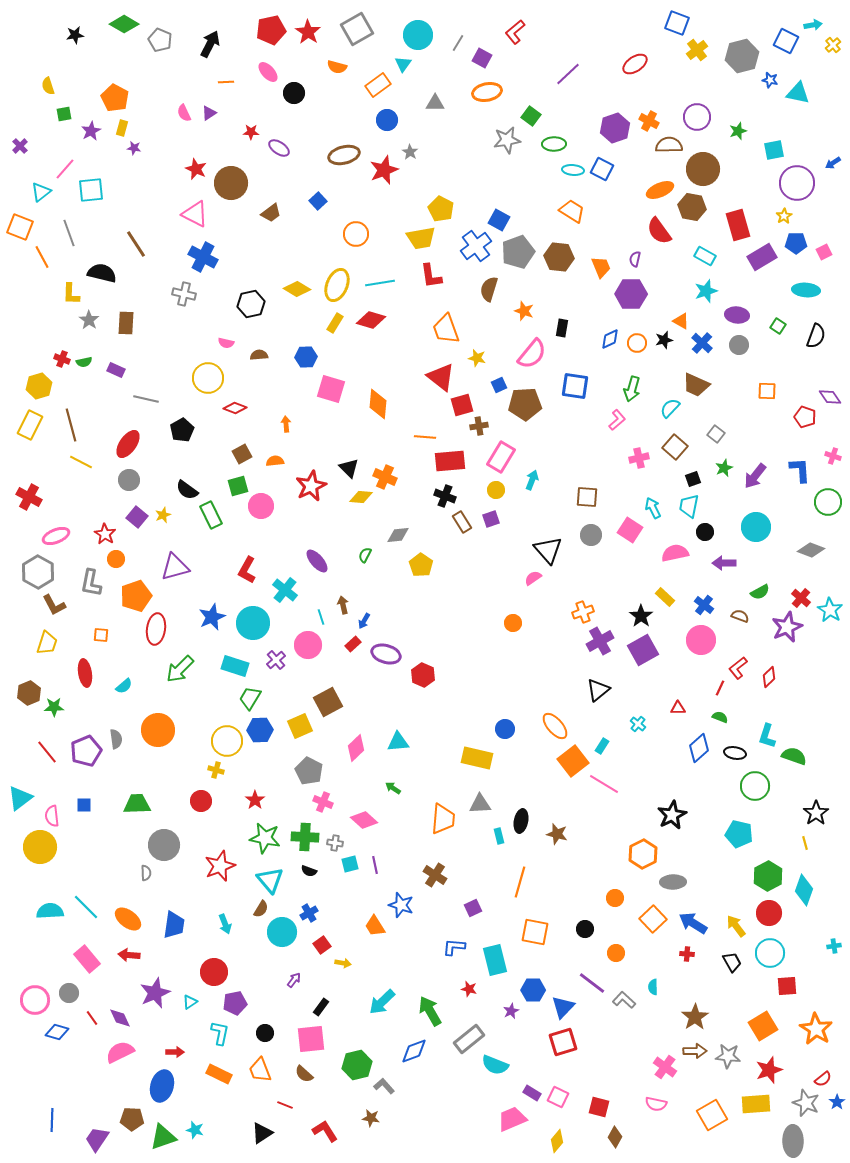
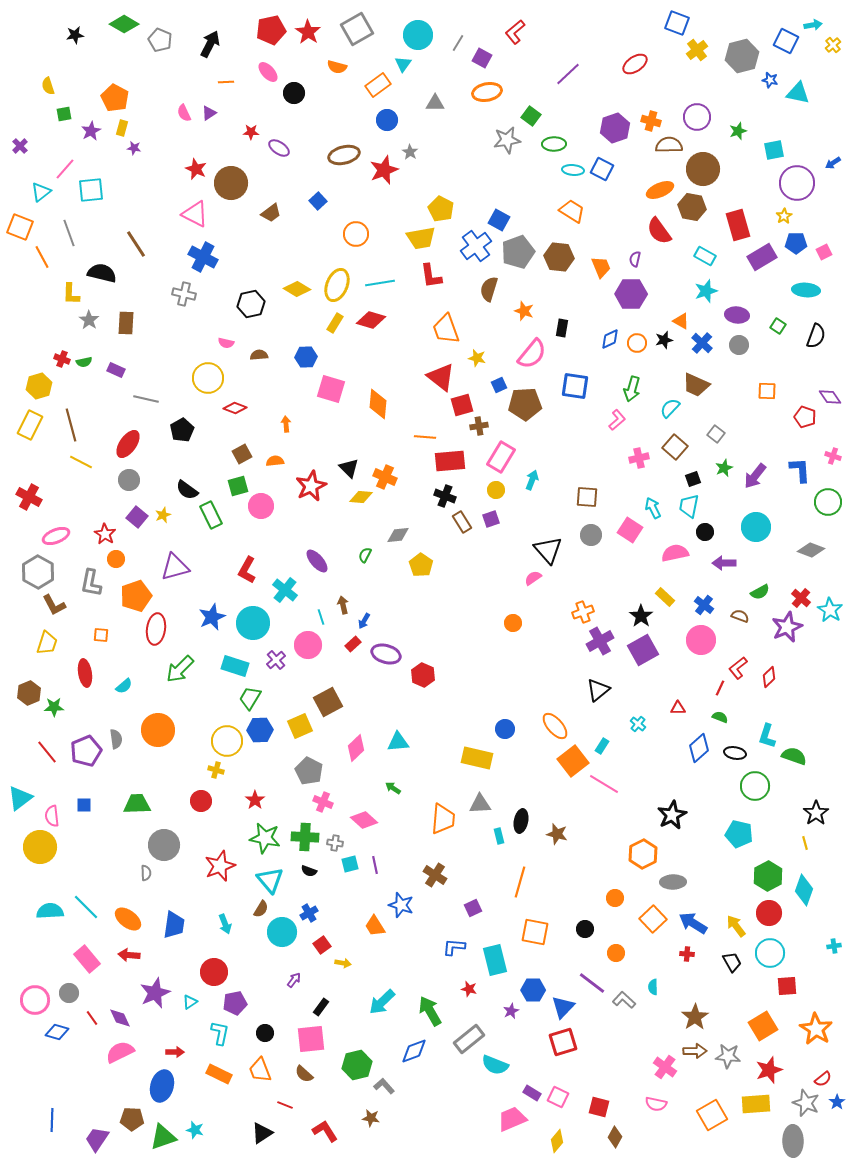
orange cross at (649, 121): moved 2 px right; rotated 12 degrees counterclockwise
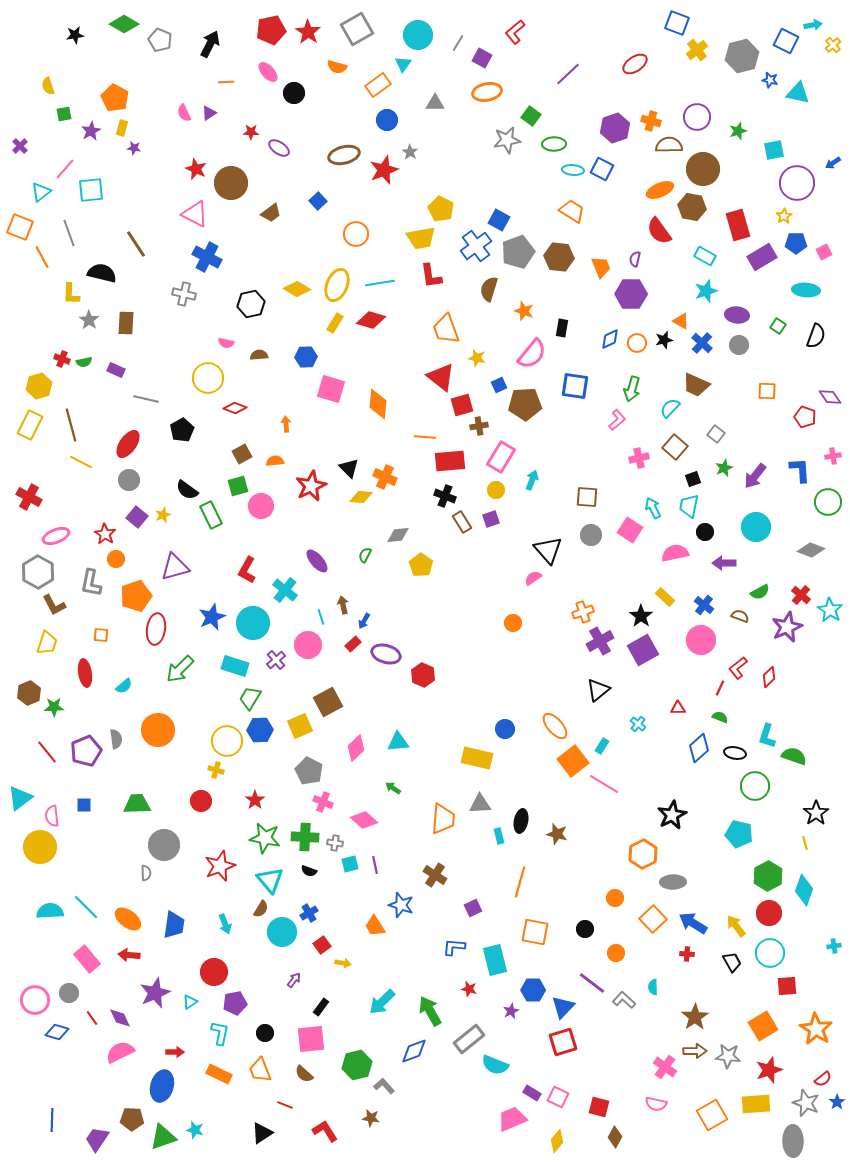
blue cross at (203, 257): moved 4 px right
pink cross at (833, 456): rotated 28 degrees counterclockwise
red cross at (801, 598): moved 3 px up
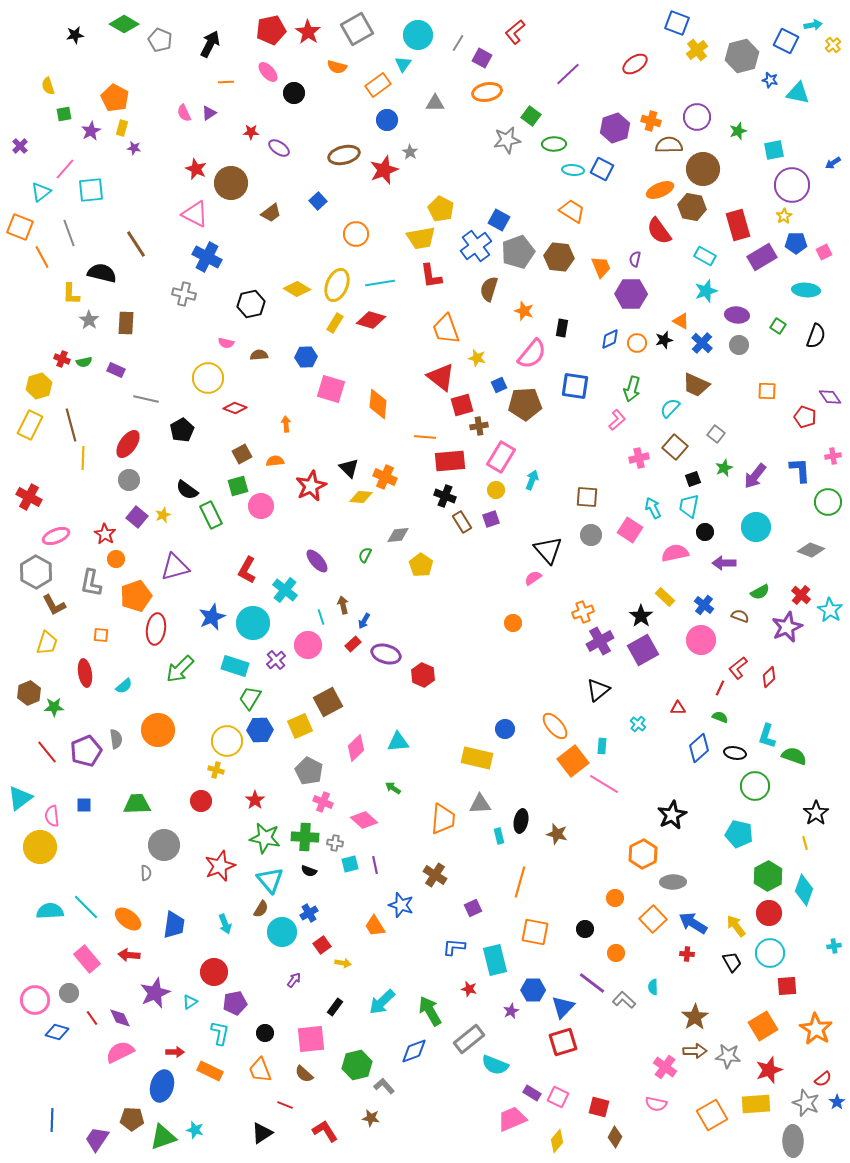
purple circle at (797, 183): moved 5 px left, 2 px down
yellow line at (81, 462): moved 2 px right, 4 px up; rotated 65 degrees clockwise
gray hexagon at (38, 572): moved 2 px left
cyan rectangle at (602, 746): rotated 28 degrees counterclockwise
black rectangle at (321, 1007): moved 14 px right
orange rectangle at (219, 1074): moved 9 px left, 3 px up
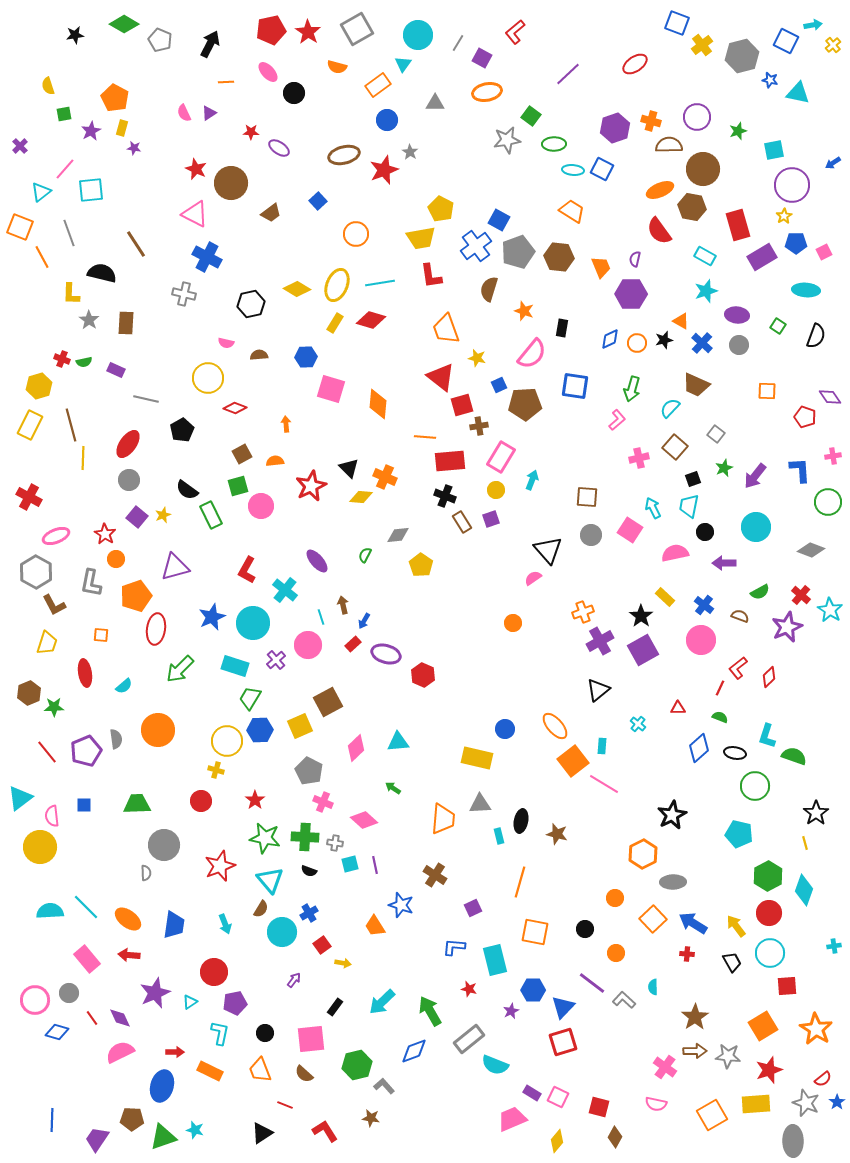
yellow cross at (697, 50): moved 5 px right, 5 px up
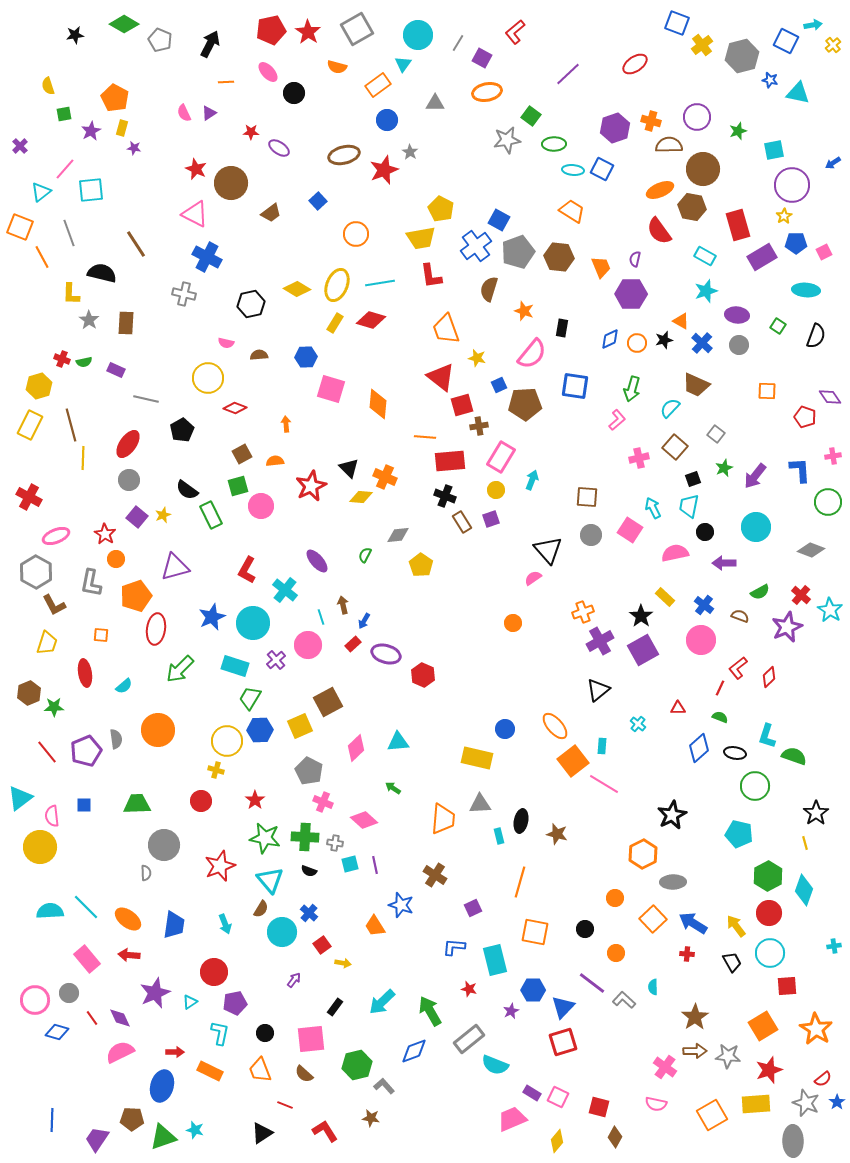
blue cross at (309, 913): rotated 18 degrees counterclockwise
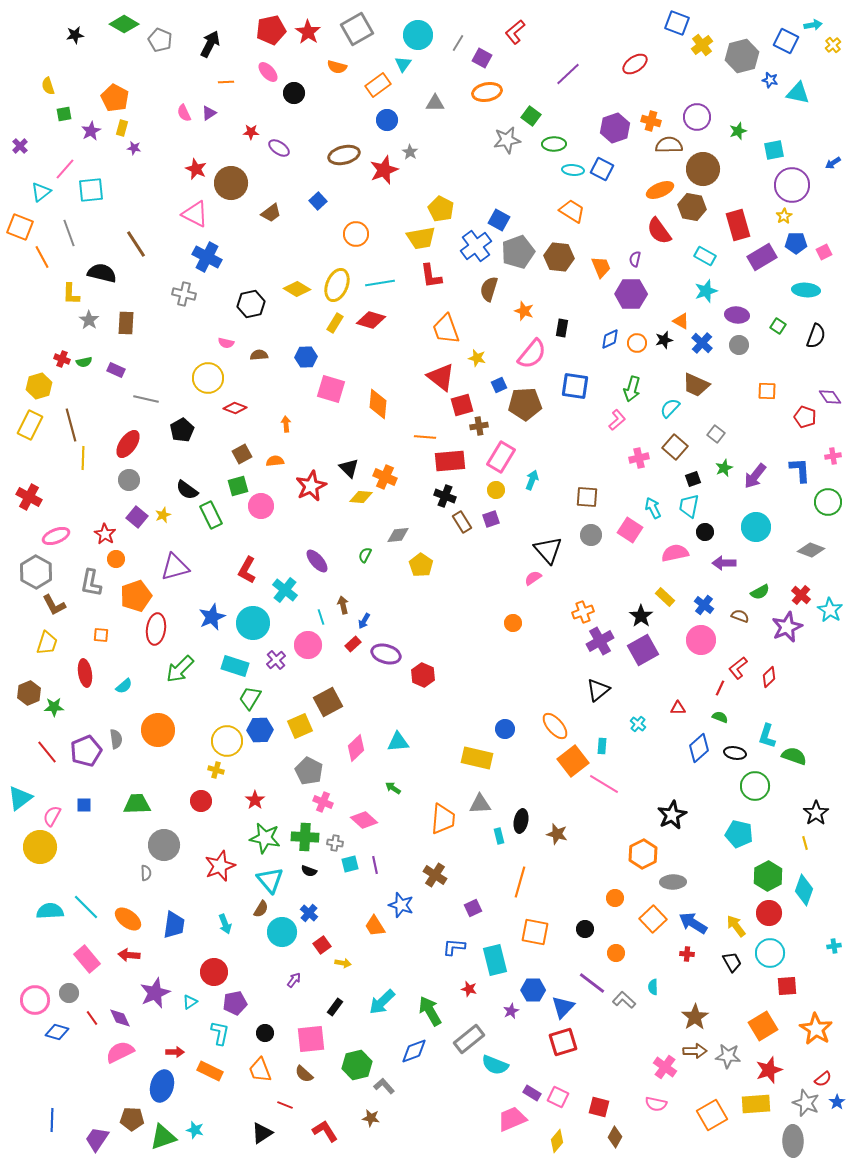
pink semicircle at (52, 816): rotated 35 degrees clockwise
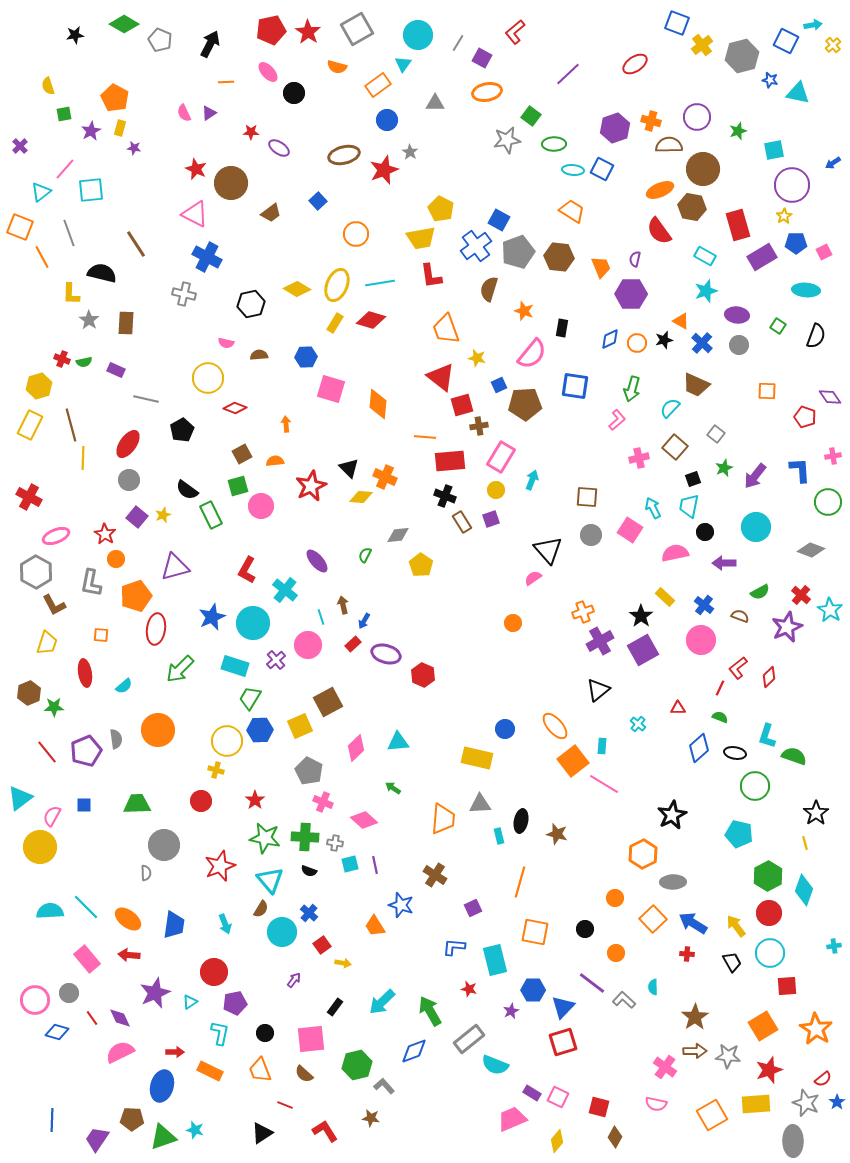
yellow rectangle at (122, 128): moved 2 px left
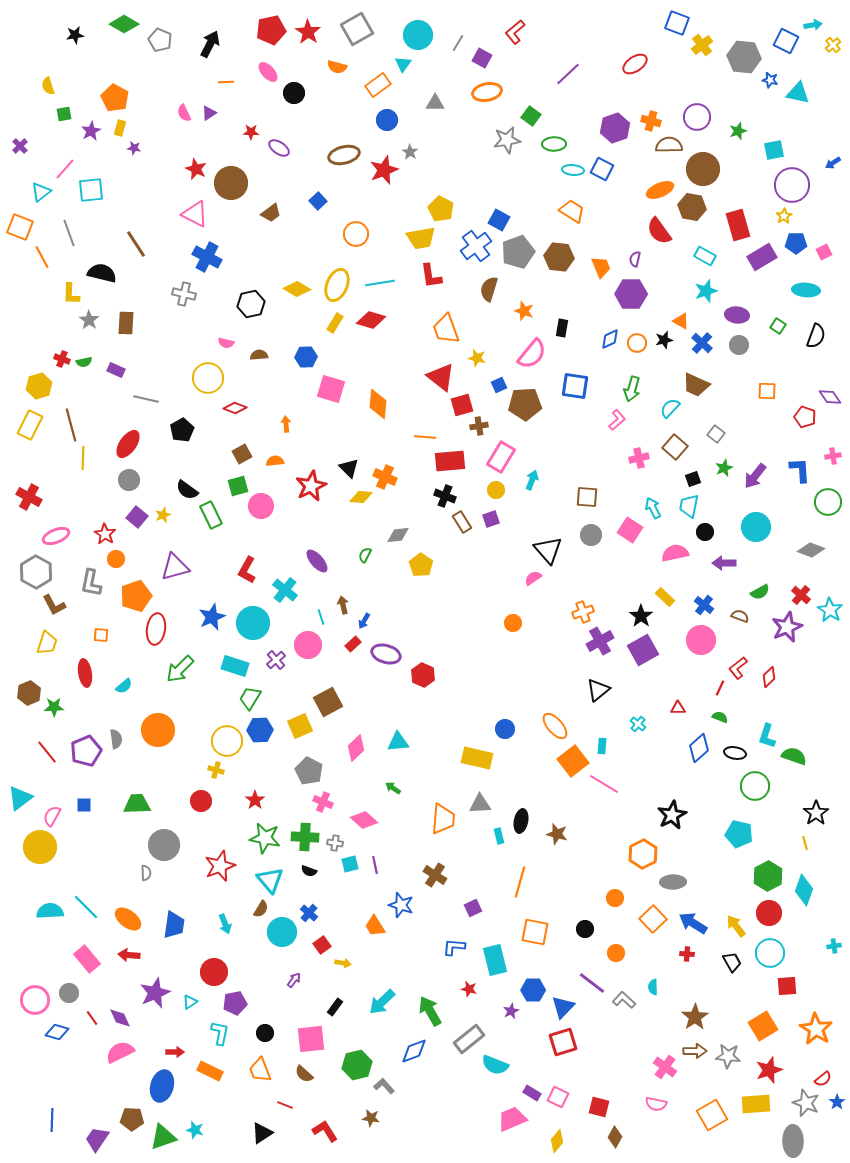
gray hexagon at (742, 56): moved 2 px right, 1 px down; rotated 20 degrees clockwise
